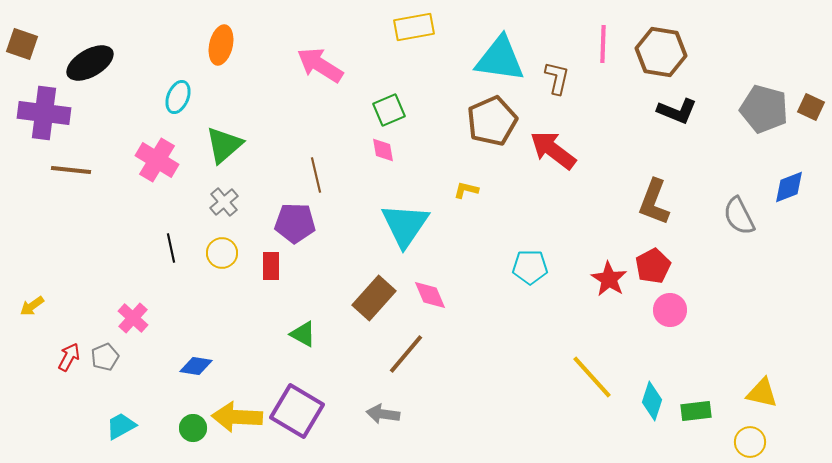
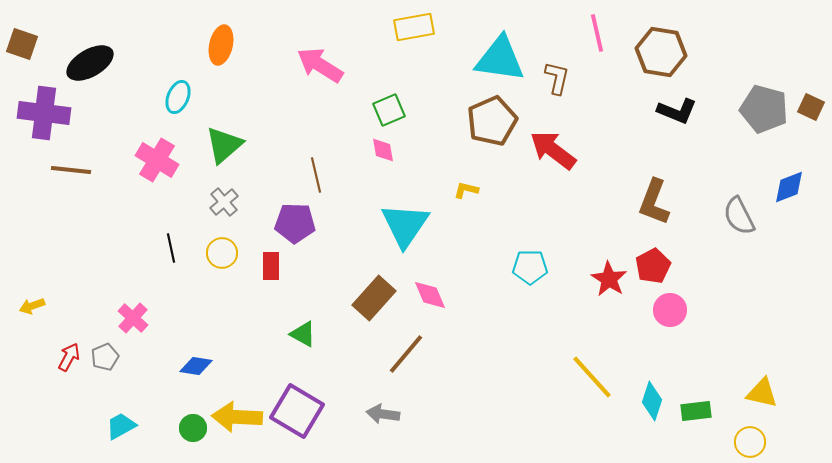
pink line at (603, 44): moved 6 px left, 11 px up; rotated 15 degrees counterclockwise
yellow arrow at (32, 306): rotated 15 degrees clockwise
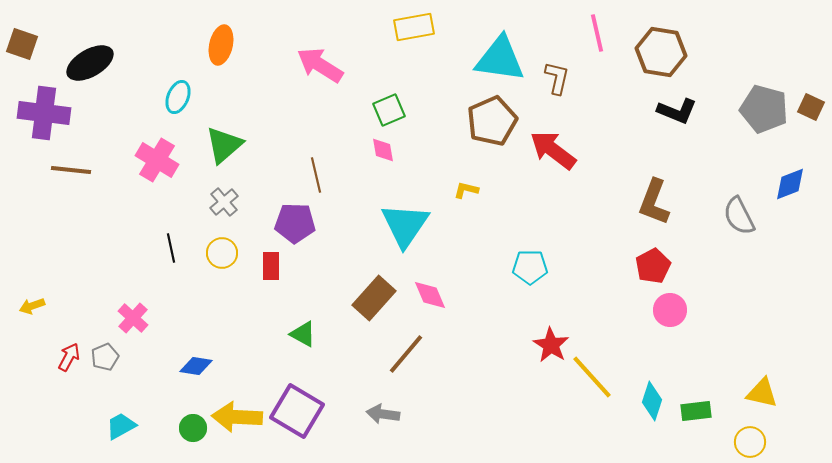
blue diamond at (789, 187): moved 1 px right, 3 px up
red star at (609, 279): moved 58 px left, 66 px down
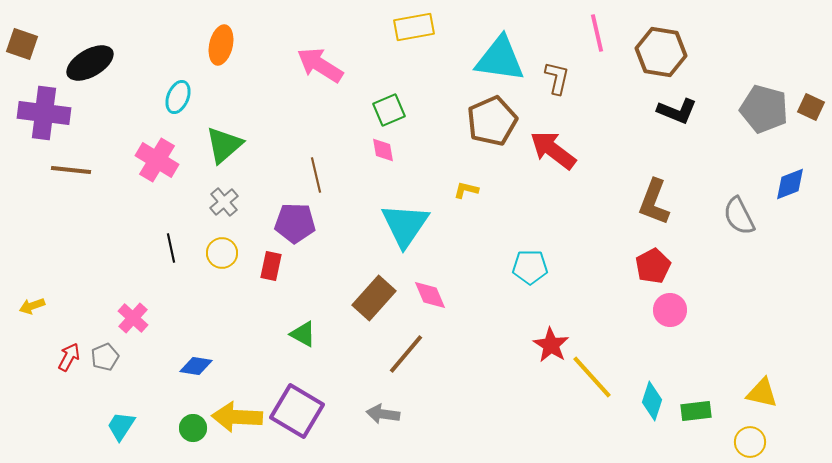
red rectangle at (271, 266): rotated 12 degrees clockwise
cyan trapezoid at (121, 426): rotated 28 degrees counterclockwise
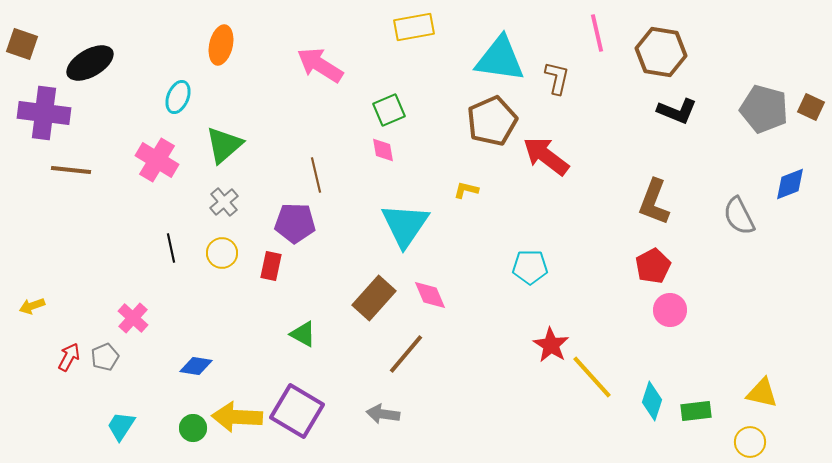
red arrow at (553, 150): moved 7 px left, 6 px down
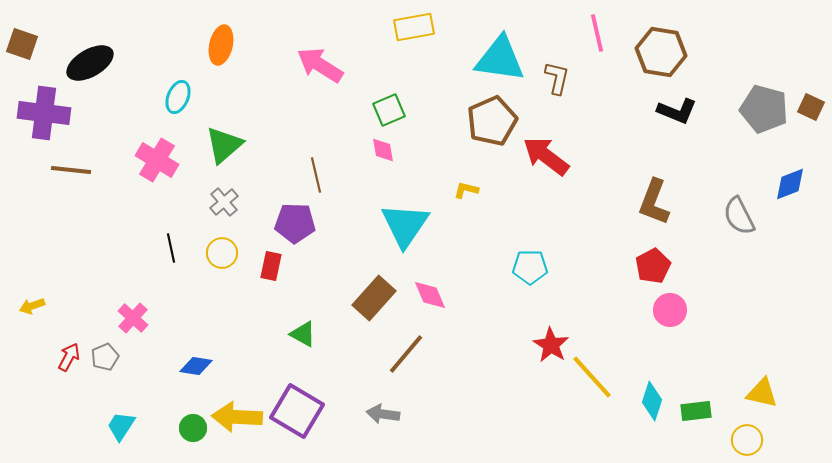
yellow circle at (750, 442): moved 3 px left, 2 px up
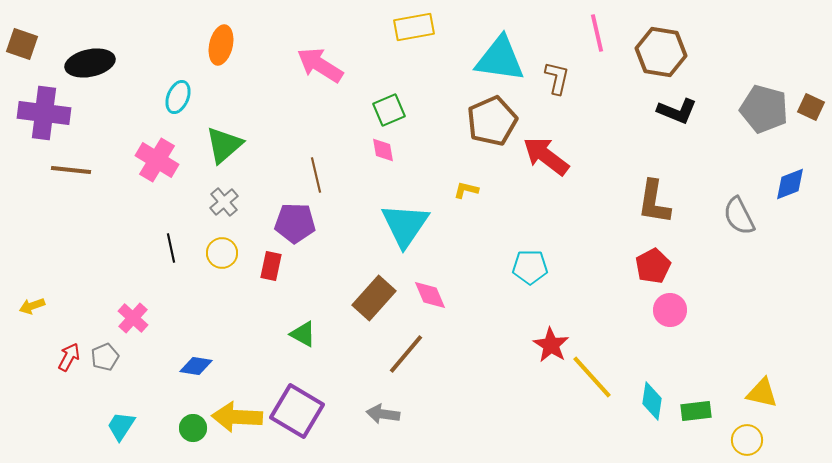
black ellipse at (90, 63): rotated 18 degrees clockwise
brown L-shape at (654, 202): rotated 12 degrees counterclockwise
cyan diamond at (652, 401): rotated 9 degrees counterclockwise
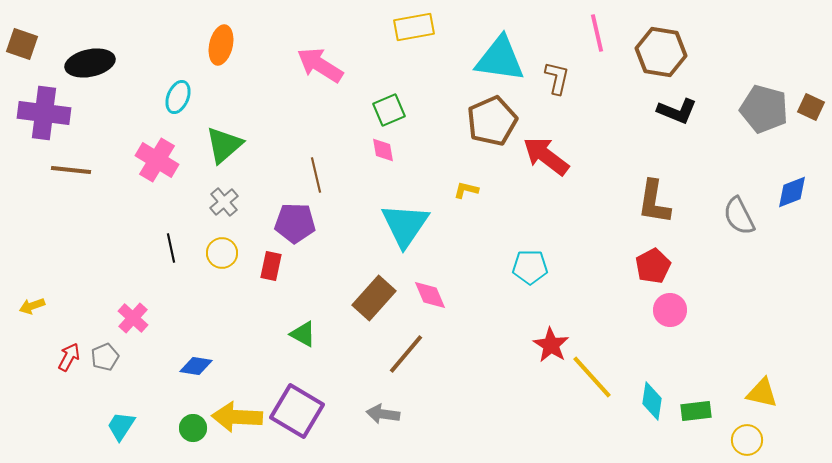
blue diamond at (790, 184): moved 2 px right, 8 px down
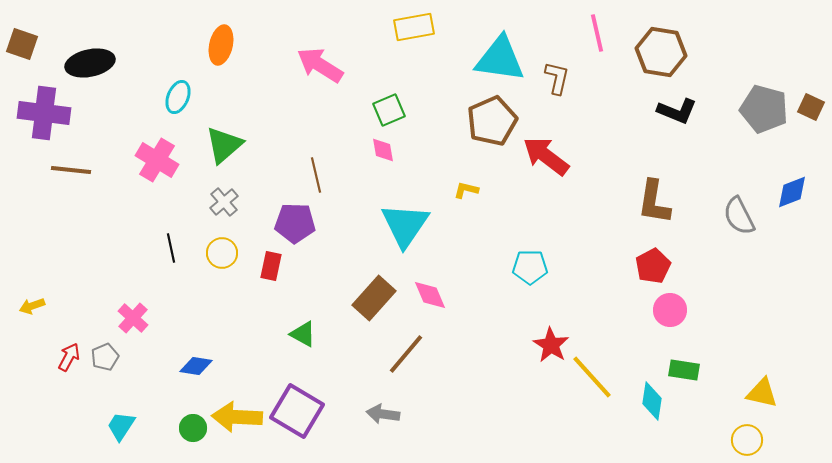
green rectangle at (696, 411): moved 12 px left, 41 px up; rotated 16 degrees clockwise
